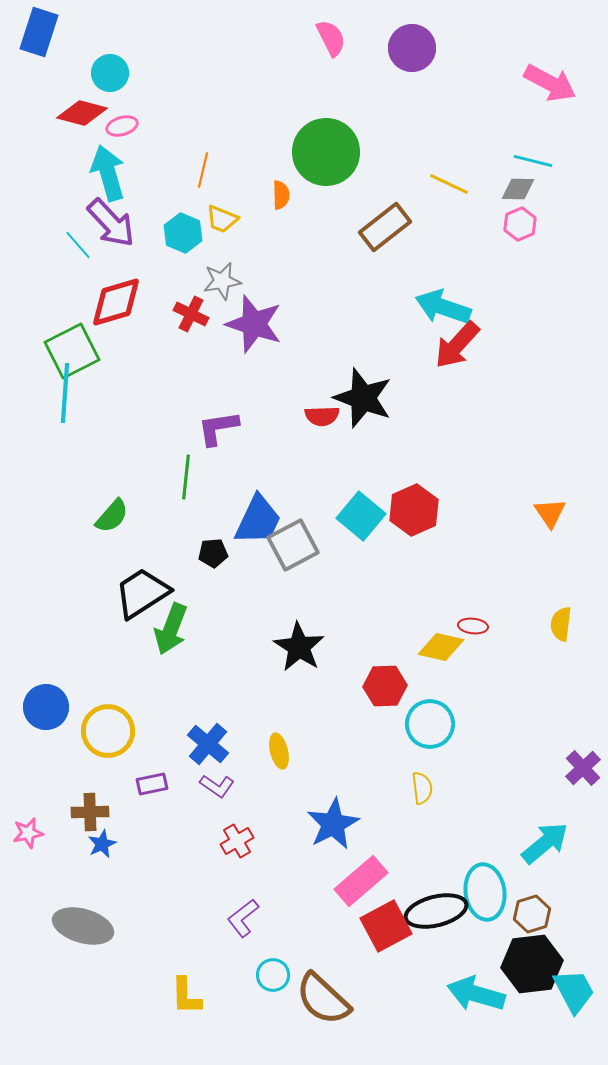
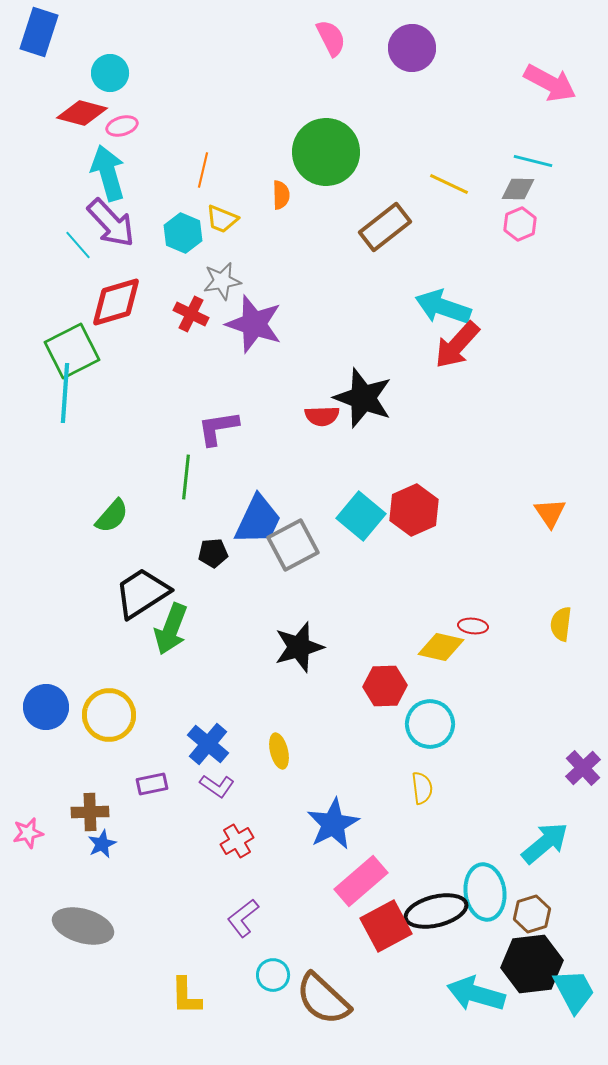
black star at (299, 647): rotated 24 degrees clockwise
yellow circle at (108, 731): moved 1 px right, 16 px up
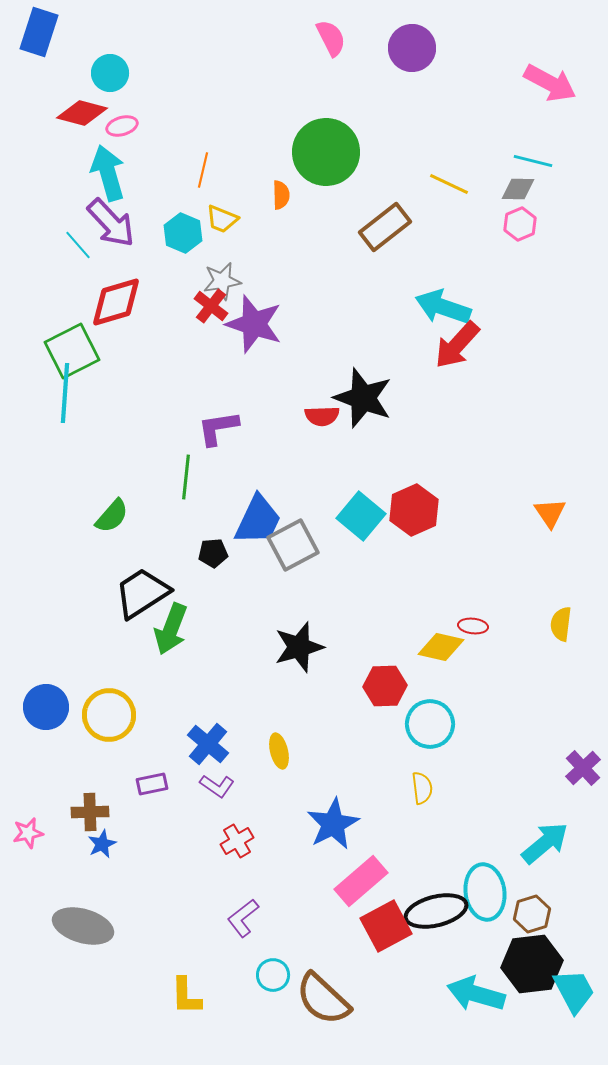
red cross at (191, 314): moved 20 px right, 8 px up; rotated 12 degrees clockwise
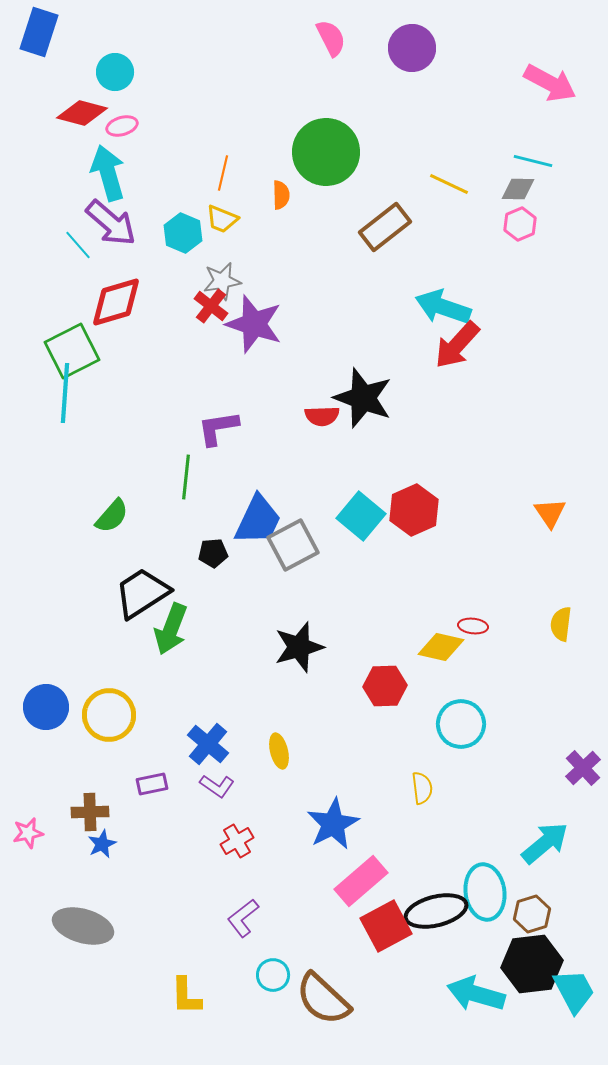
cyan circle at (110, 73): moved 5 px right, 1 px up
orange line at (203, 170): moved 20 px right, 3 px down
purple arrow at (111, 223): rotated 6 degrees counterclockwise
cyan circle at (430, 724): moved 31 px right
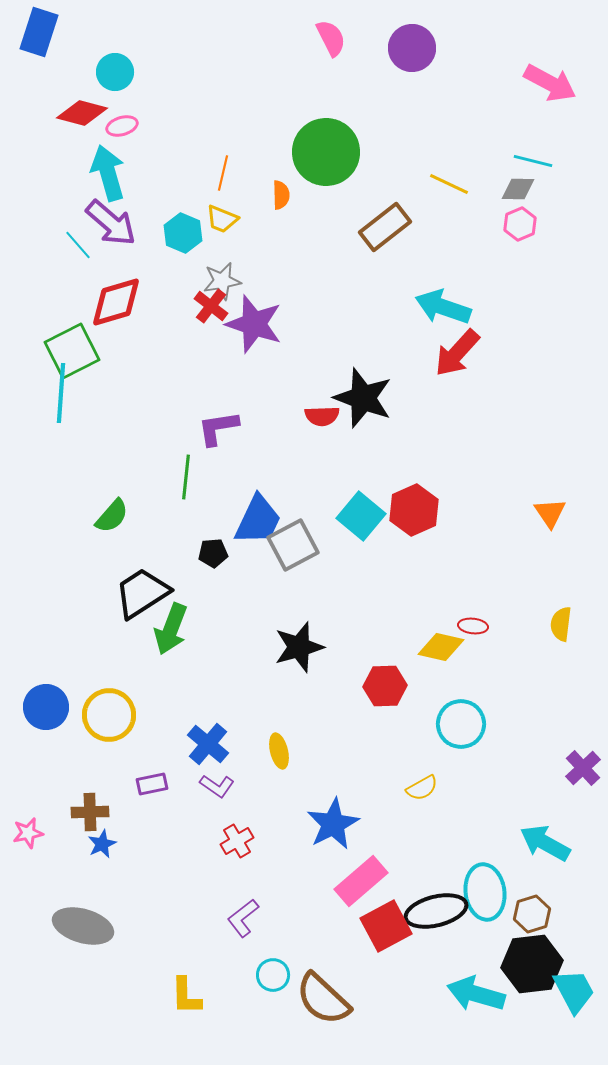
red arrow at (457, 345): moved 8 px down
cyan line at (65, 393): moved 4 px left
yellow semicircle at (422, 788): rotated 68 degrees clockwise
cyan arrow at (545, 843): rotated 111 degrees counterclockwise
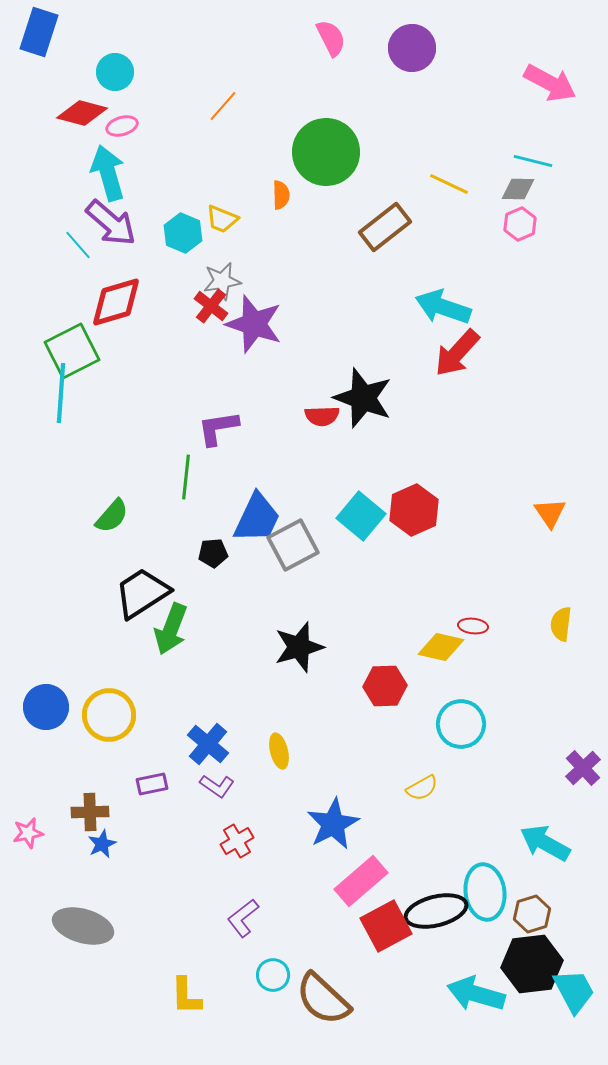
orange line at (223, 173): moved 67 px up; rotated 28 degrees clockwise
blue trapezoid at (258, 520): moved 1 px left, 2 px up
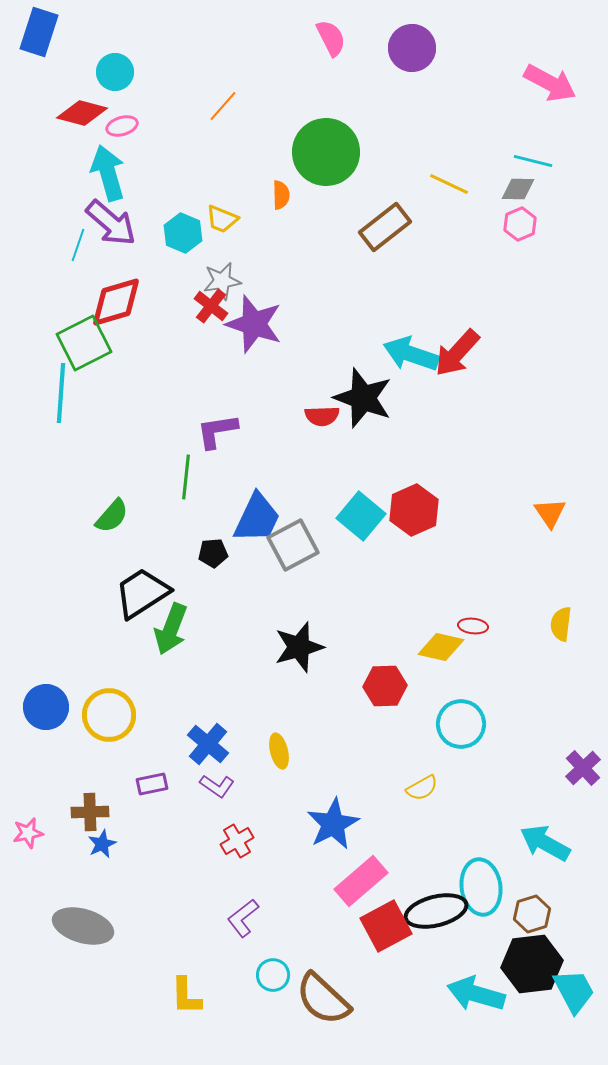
cyan line at (78, 245): rotated 60 degrees clockwise
cyan arrow at (443, 307): moved 32 px left, 47 px down
green square at (72, 351): moved 12 px right, 8 px up
purple L-shape at (218, 428): moved 1 px left, 3 px down
cyan ellipse at (485, 892): moved 4 px left, 5 px up
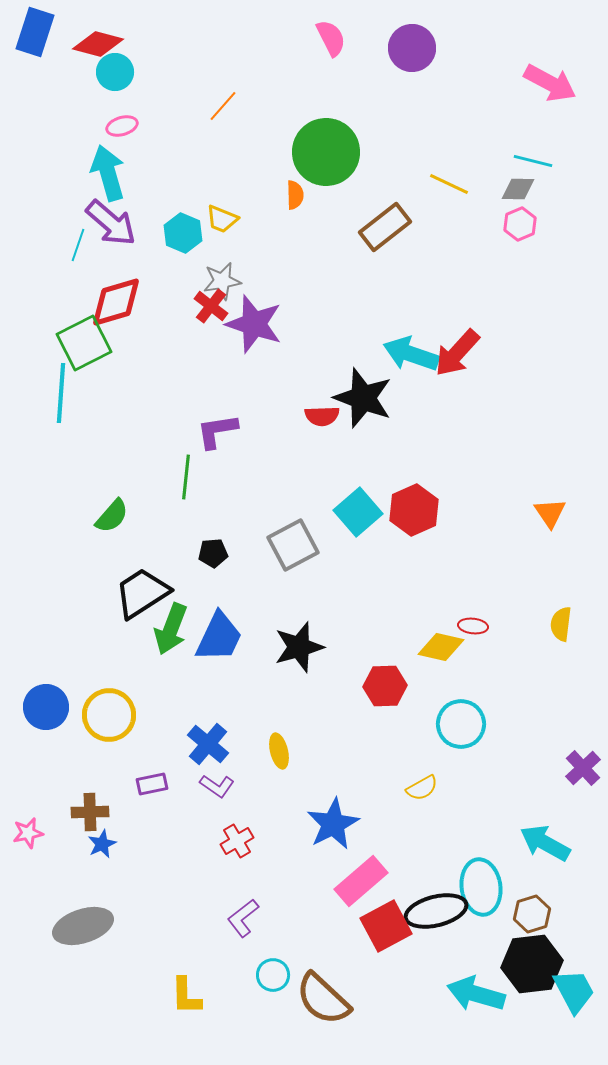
blue rectangle at (39, 32): moved 4 px left
red diamond at (82, 113): moved 16 px right, 69 px up
orange semicircle at (281, 195): moved 14 px right
cyan square at (361, 516): moved 3 px left, 4 px up; rotated 9 degrees clockwise
blue trapezoid at (257, 518): moved 38 px left, 119 px down
gray ellipse at (83, 926): rotated 34 degrees counterclockwise
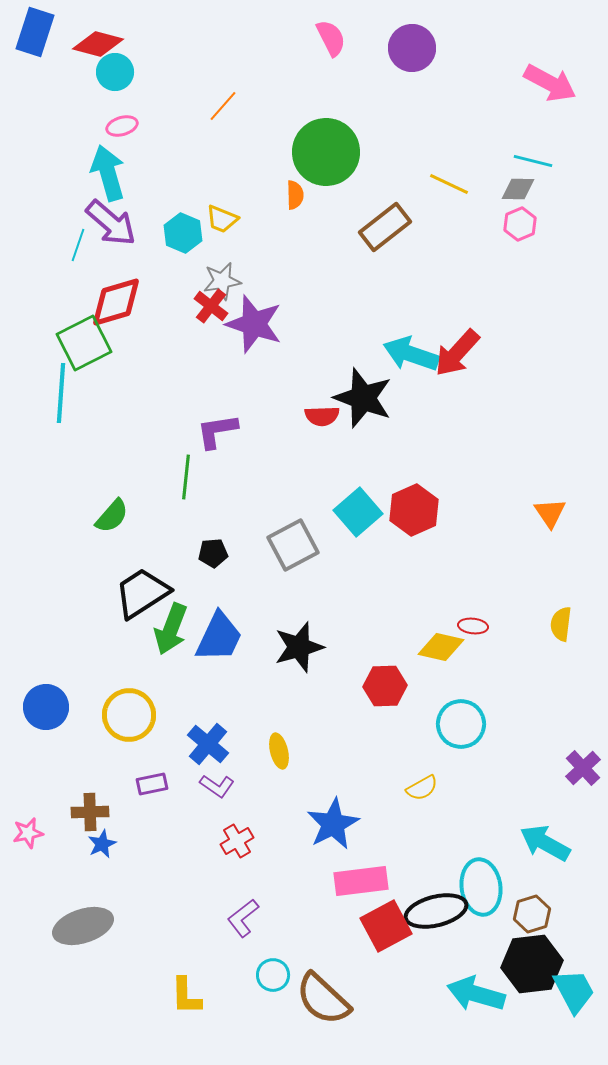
yellow circle at (109, 715): moved 20 px right
pink rectangle at (361, 881): rotated 34 degrees clockwise
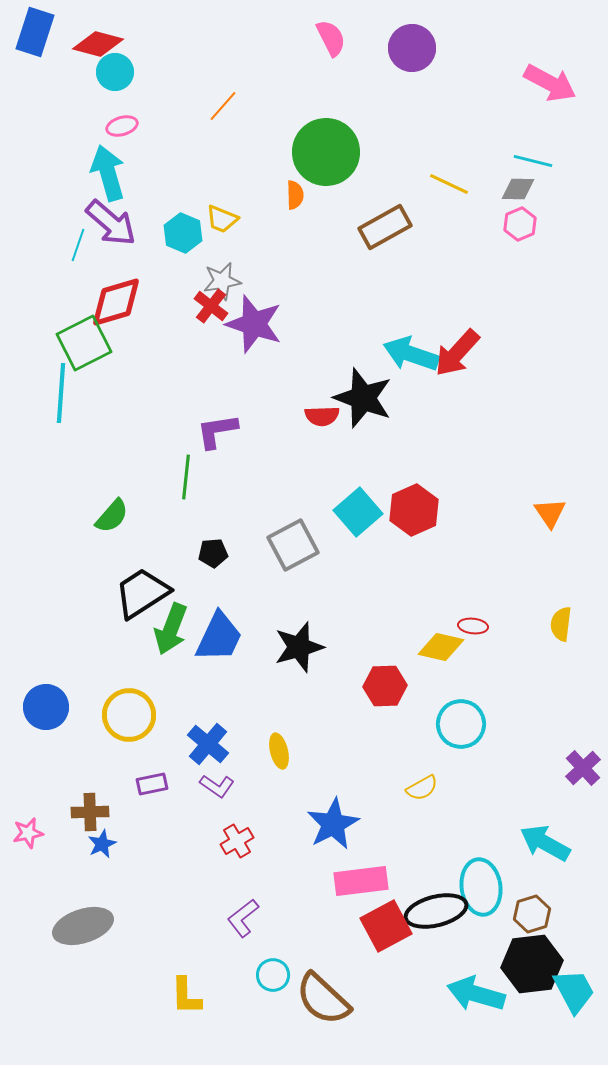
brown rectangle at (385, 227): rotated 9 degrees clockwise
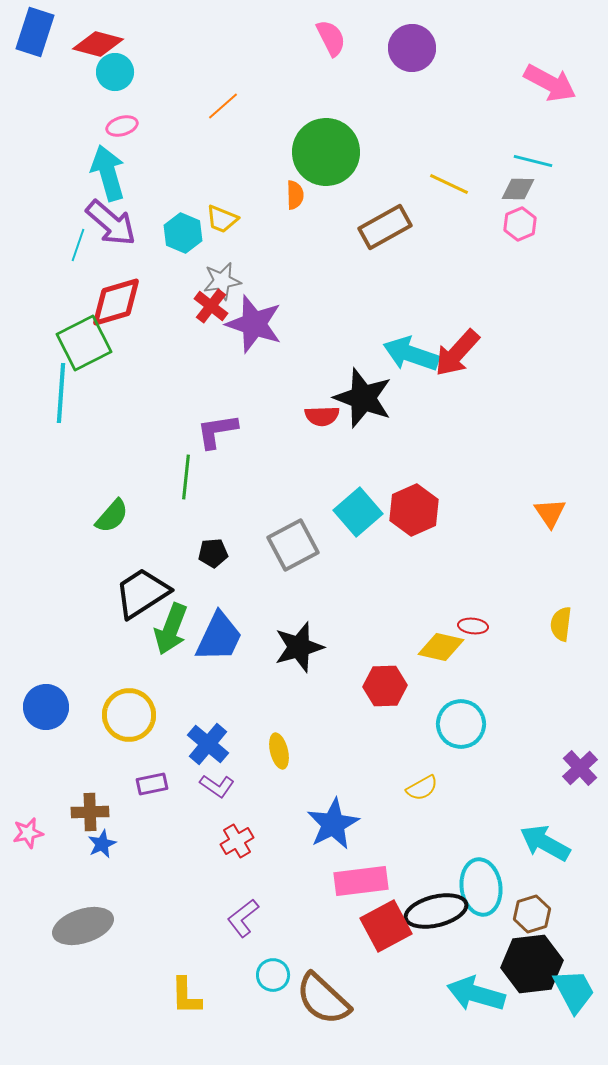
orange line at (223, 106): rotated 8 degrees clockwise
purple cross at (583, 768): moved 3 px left
